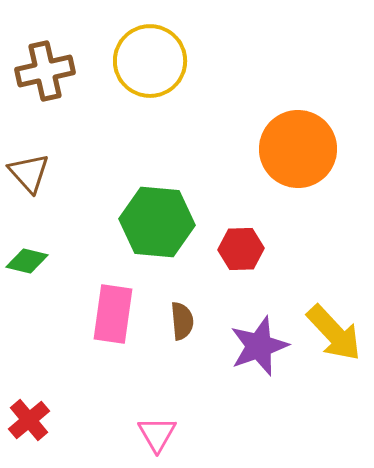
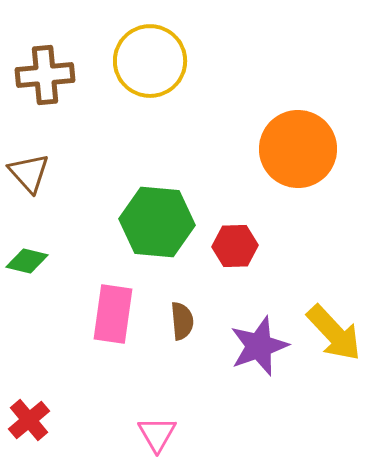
brown cross: moved 4 px down; rotated 8 degrees clockwise
red hexagon: moved 6 px left, 3 px up
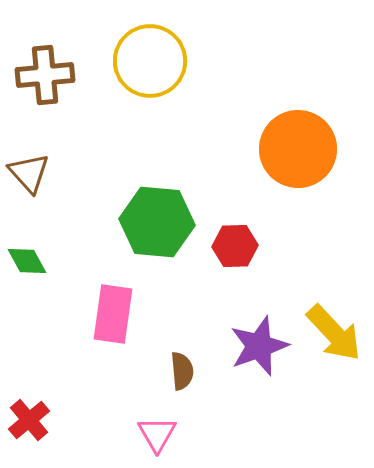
green diamond: rotated 48 degrees clockwise
brown semicircle: moved 50 px down
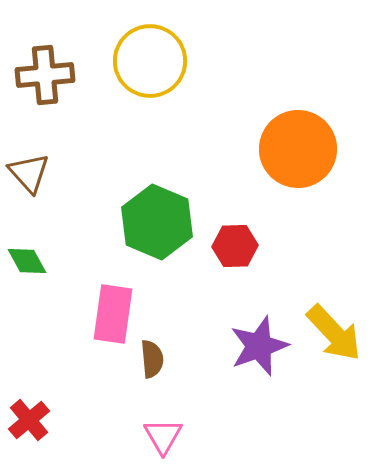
green hexagon: rotated 18 degrees clockwise
brown semicircle: moved 30 px left, 12 px up
pink triangle: moved 6 px right, 2 px down
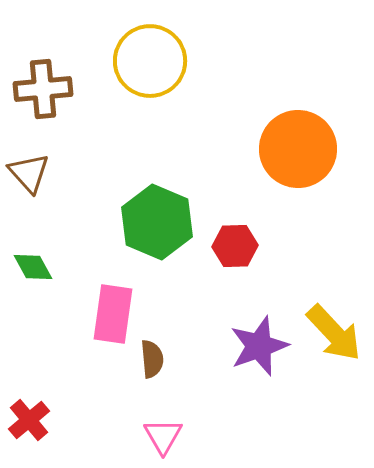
brown cross: moved 2 px left, 14 px down
green diamond: moved 6 px right, 6 px down
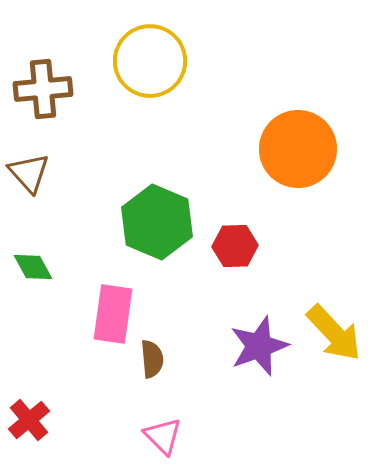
pink triangle: rotated 15 degrees counterclockwise
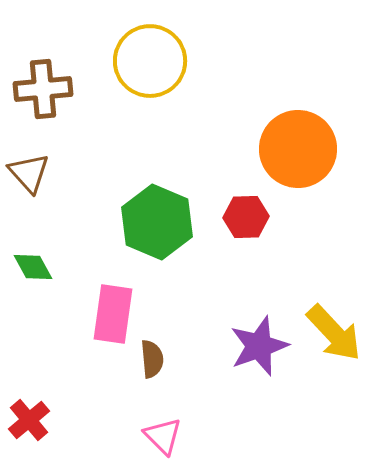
red hexagon: moved 11 px right, 29 px up
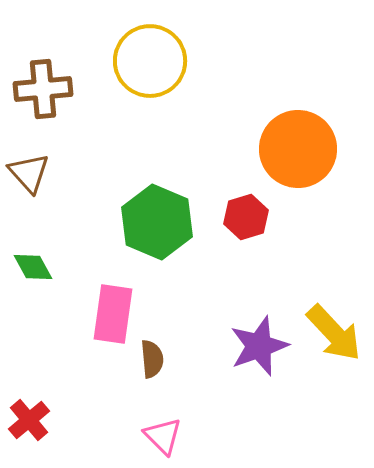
red hexagon: rotated 15 degrees counterclockwise
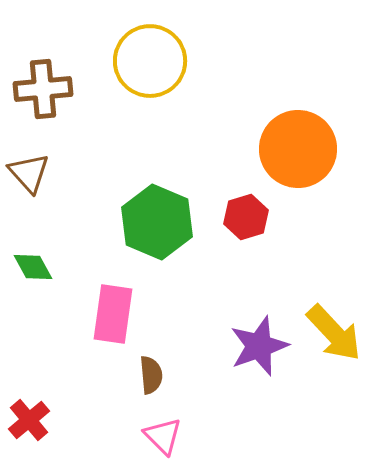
brown semicircle: moved 1 px left, 16 px down
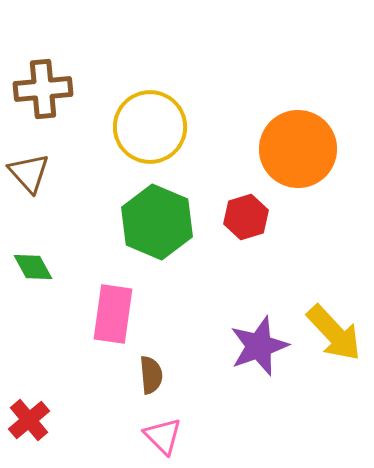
yellow circle: moved 66 px down
